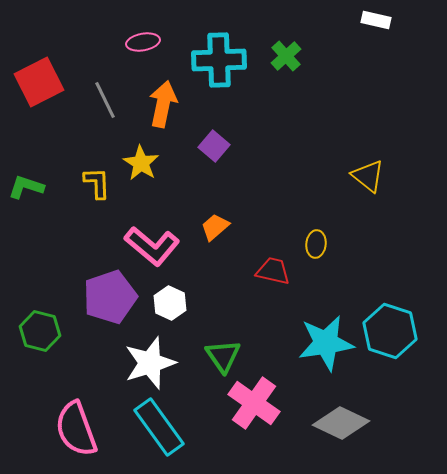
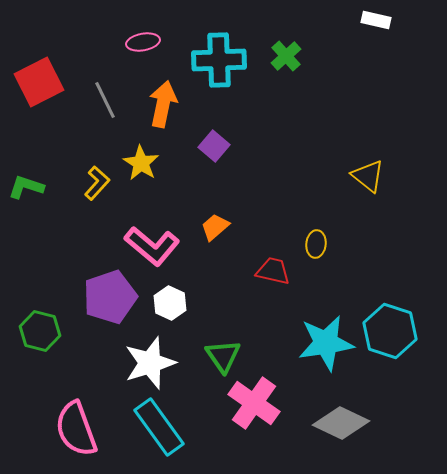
yellow L-shape: rotated 44 degrees clockwise
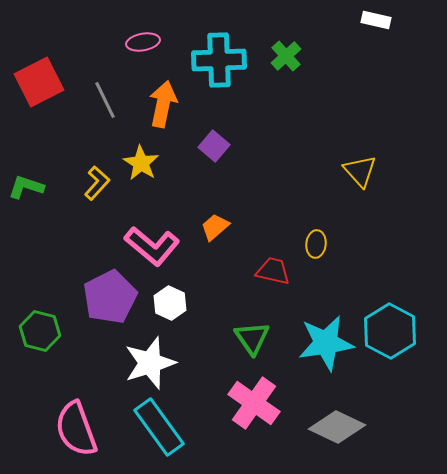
yellow triangle: moved 8 px left, 5 px up; rotated 9 degrees clockwise
purple pentagon: rotated 8 degrees counterclockwise
cyan hexagon: rotated 10 degrees clockwise
green triangle: moved 29 px right, 18 px up
gray diamond: moved 4 px left, 4 px down
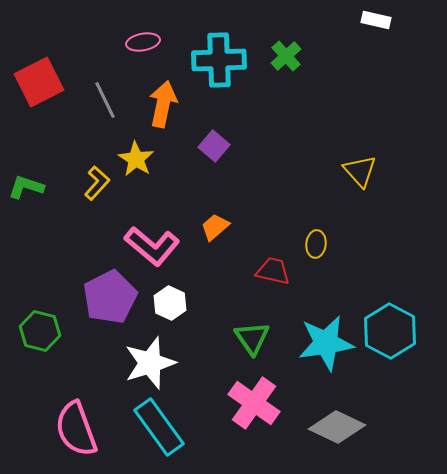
yellow star: moved 5 px left, 4 px up
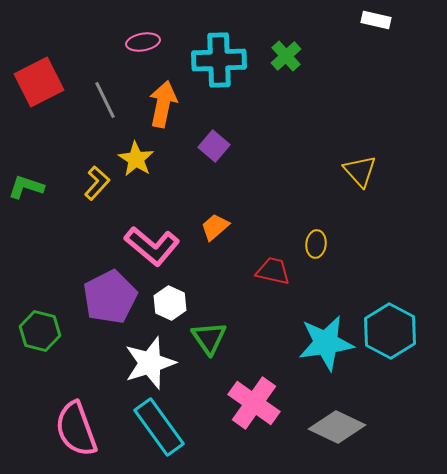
green triangle: moved 43 px left
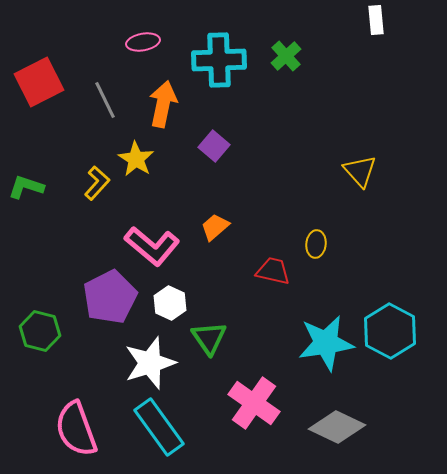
white rectangle: rotated 72 degrees clockwise
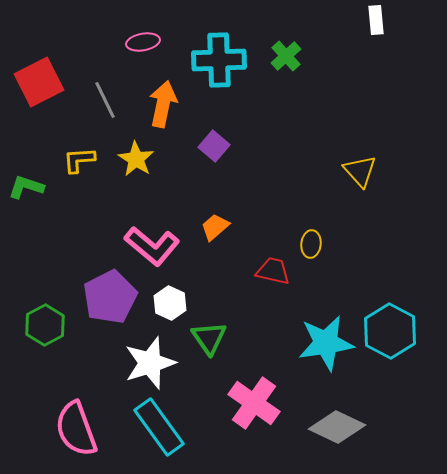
yellow L-shape: moved 18 px left, 23 px up; rotated 136 degrees counterclockwise
yellow ellipse: moved 5 px left
green hexagon: moved 5 px right, 6 px up; rotated 18 degrees clockwise
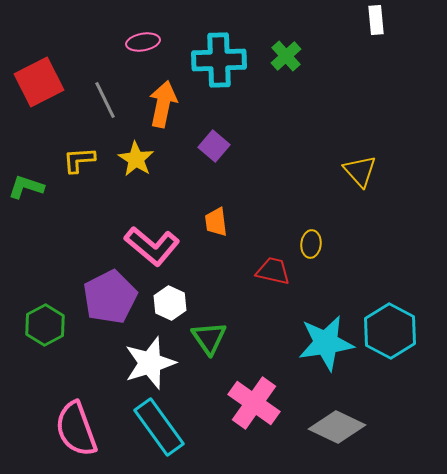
orange trapezoid: moved 1 px right, 5 px up; rotated 56 degrees counterclockwise
